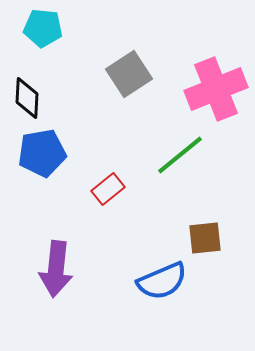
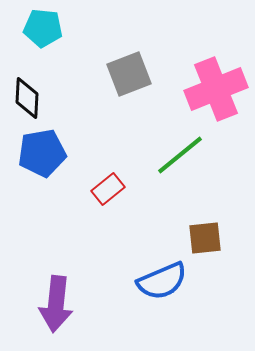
gray square: rotated 12 degrees clockwise
purple arrow: moved 35 px down
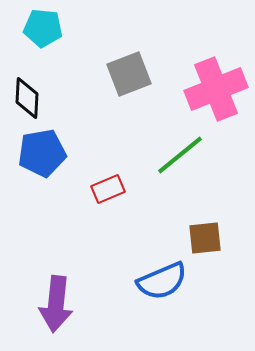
red rectangle: rotated 16 degrees clockwise
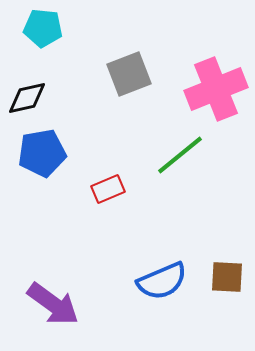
black diamond: rotated 75 degrees clockwise
brown square: moved 22 px right, 39 px down; rotated 9 degrees clockwise
purple arrow: moved 3 px left; rotated 60 degrees counterclockwise
